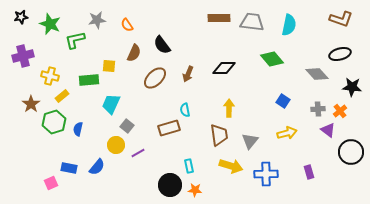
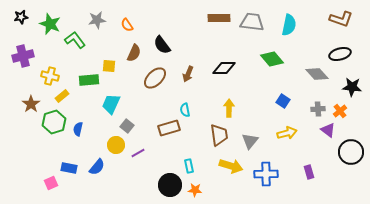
green L-shape at (75, 40): rotated 65 degrees clockwise
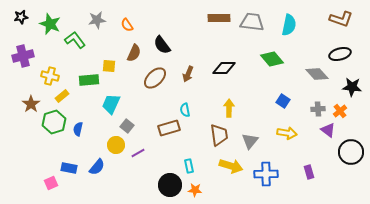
yellow arrow at (287, 133): rotated 24 degrees clockwise
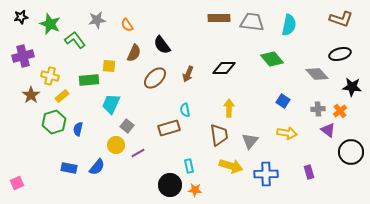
brown star at (31, 104): moved 9 px up
pink square at (51, 183): moved 34 px left
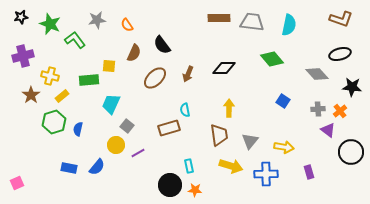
yellow arrow at (287, 133): moved 3 px left, 14 px down
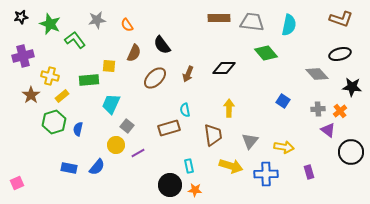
green diamond at (272, 59): moved 6 px left, 6 px up
brown trapezoid at (219, 135): moved 6 px left
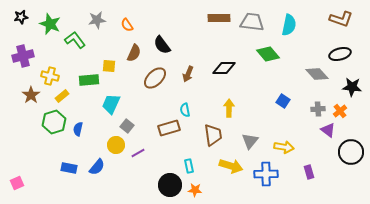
green diamond at (266, 53): moved 2 px right, 1 px down
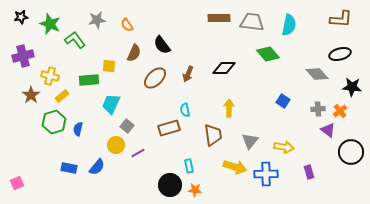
brown L-shape at (341, 19): rotated 15 degrees counterclockwise
yellow arrow at (231, 166): moved 4 px right, 1 px down
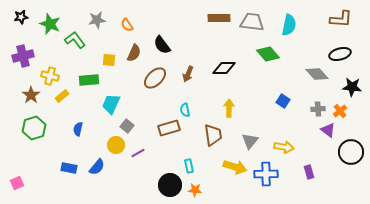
yellow square at (109, 66): moved 6 px up
green hexagon at (54, 122): moved 20 px left, 6 px down
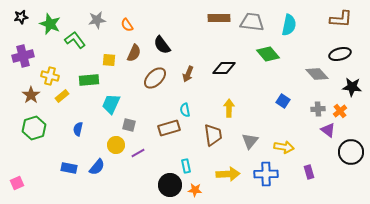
gray square at (127, 126): moved 2 px right, 1 px up; rotated 24 degrees counterclockwise
cyan rectangle at (189, 166): moved 3 px left
yellow arrow at (235, 167): moved 7 px left, 7 px down; rotated 20 degrees counterclockwise
